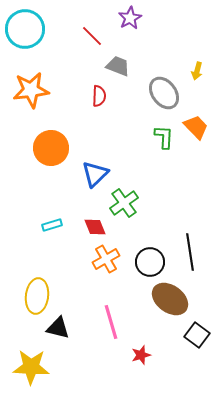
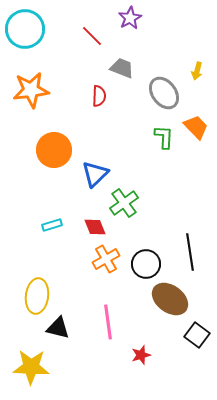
gray trapezoid: moved 4 px right, 2 px down
orange circle: moved 3 px right, 2 px down
black circle: moved 4 px left, 2 px down
pink line: moved 3 px left; rotated 8 degrees clockwise
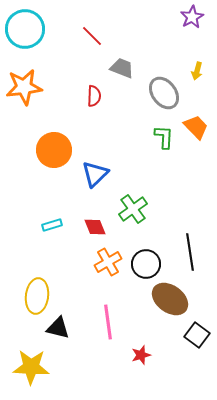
purple star: moved 62 px right, 1 px up
orange star: moved 7 px left, 3 px up
red semicircle: moved 5 px left
green cross: moved 9 px right, 6 px down
orange cross: moved 2 px right, 3 px down
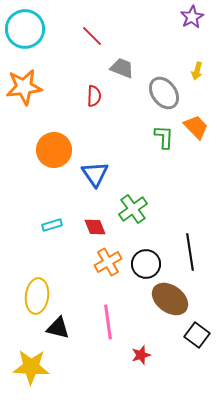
blue triangle: rotated 20 degrees counterclockwise
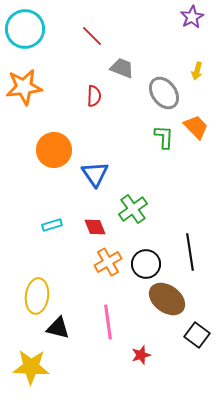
brown ellipse: moved 3 px left
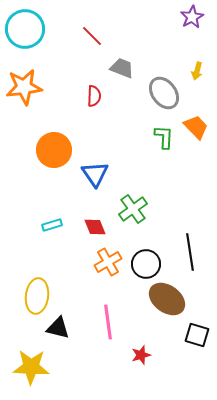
black square: rotated 20 degrees counterclockwise
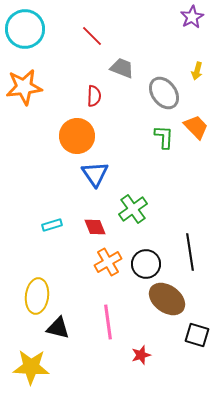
orange circle: moved 23 px right, 14 px up
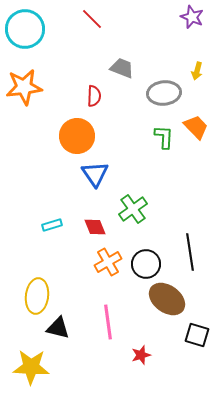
purple star: rotated 20 degrees counterclockwise
red line: moved 17 px up
gray ellipse: rotated 60 degrees counterclockwise
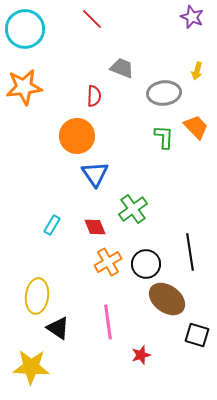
cyan rectangle: rotated 42 degrees counterclockwise
black triangle: rotated 20 degrees clockwise
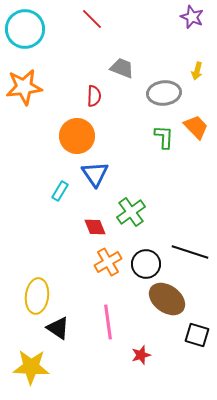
green cross: moved 2 px left, 3 px down
cyan rectangle: moved 8 px right, 34 px up
black line: rotated 63 degrees counterclockwise
